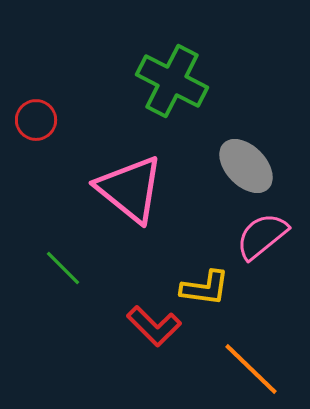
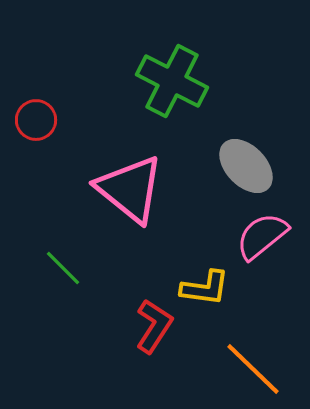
red L-shape: rotated 102 degrees counterclockwise
orange line: moved 2 px right
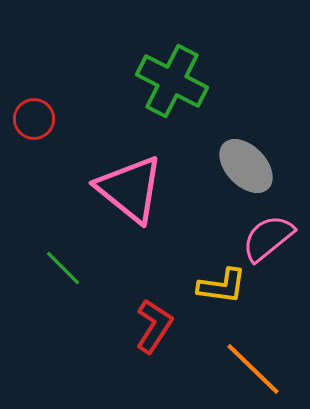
red circle: moved 2 px left, 1 px up
pink semicircle: moved 6 px right, 2 px down
yellow L-shape: moved 17 px right, 2 px up
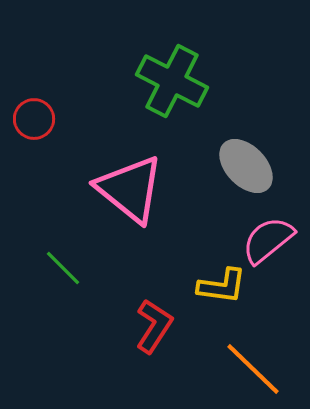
pink semicircle: moved 2 px down
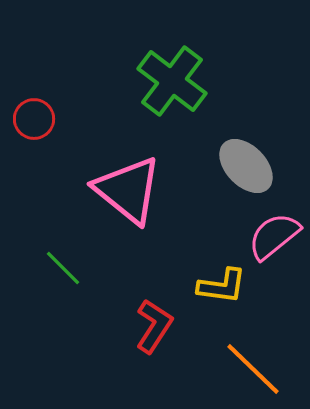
green cross: rotated 10 degrees clockwise
pink triangle: moved 2 px left, 1 px down
pink semicircle: moved 6 px right, 4 px up
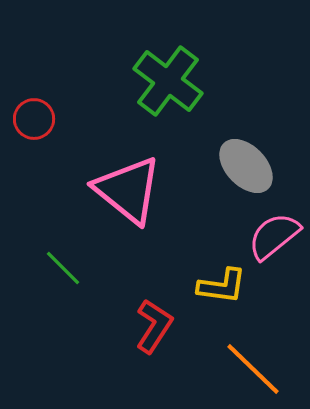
green cross: moved 4 px left
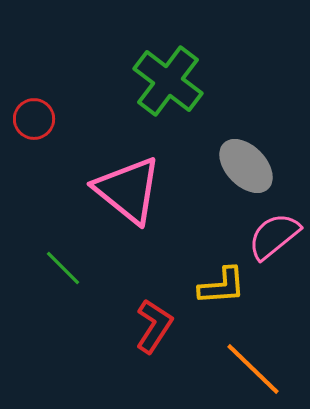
yellow L-shape: rotated 12 degrees counterclockwise
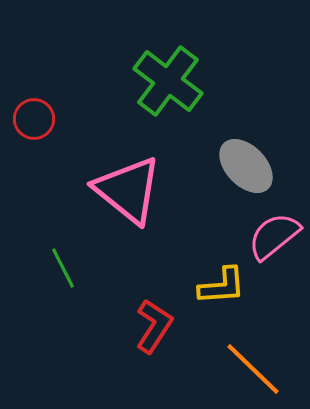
green line: rotated 18 degrees clockwise
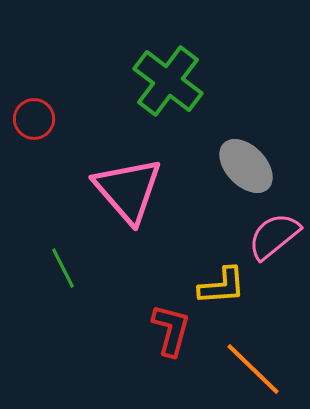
pink triangle: rotated 10 degrees clockwise
red L-shape: moved 17 px right, 4 px down; rotated 18 degrees counterclockwise
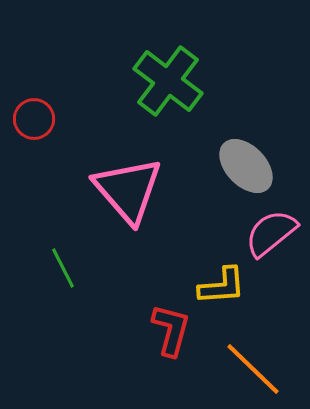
pink semicircle: moved 3 px left, 3 px up
